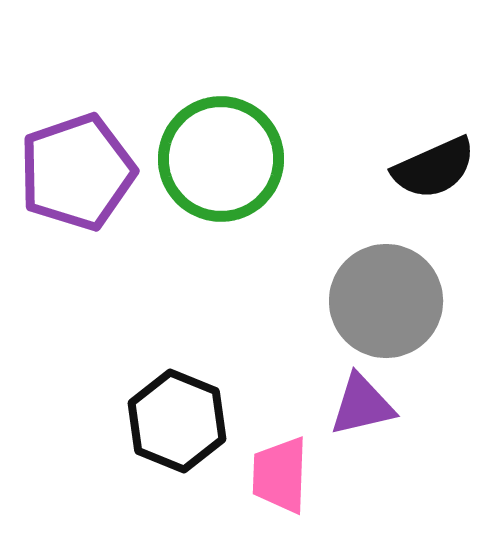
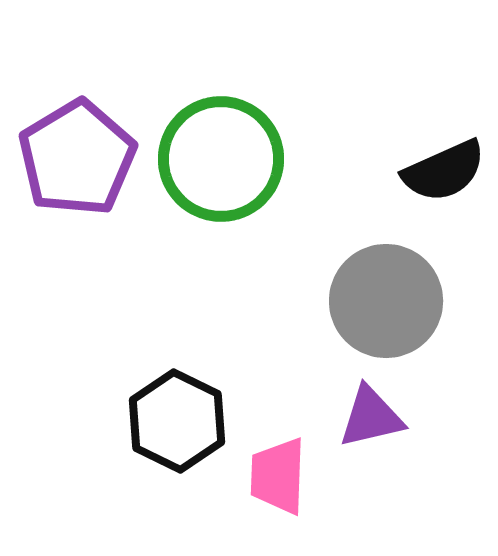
black semicircle: moved 10 px right, 3 px down
purple pentagon: moved 14 px up; rotated 12 degrees counterclockwise
purple triangle: moved 9 px right, 12 px down
black hexagon: rotated 4 degrees clockwise
pink trapezoid: moved 2 px left, 1 px down
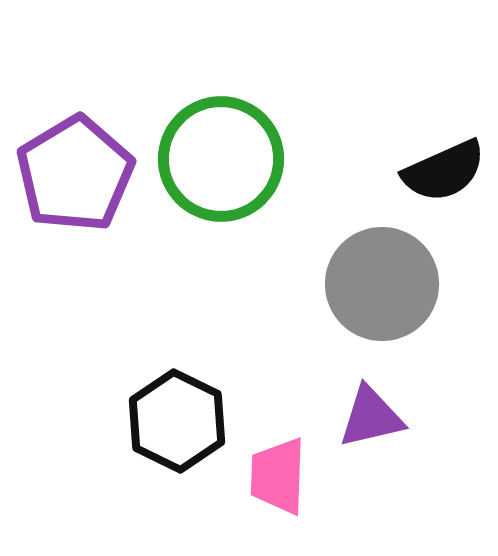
purple pentagon: moved 2 px left, 16 px down
gray circle: moved 4 px left, 17 px up
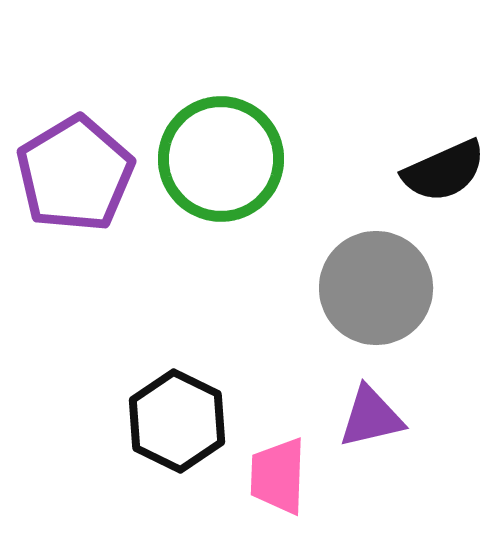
gray circle: moved 6 px left, 4 px down
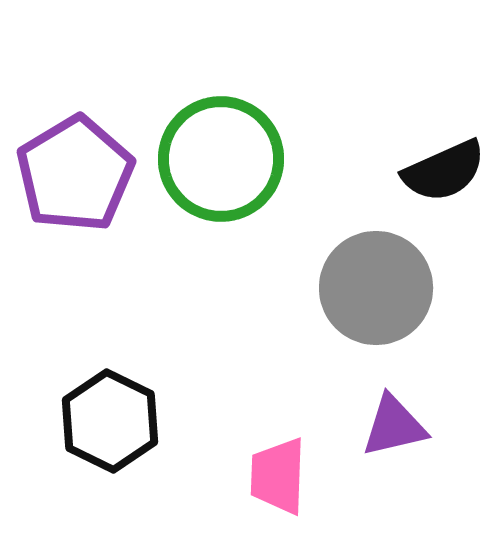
purple triangle: moved 23 px right, 9 px down
black hexagon: moved 67 px left
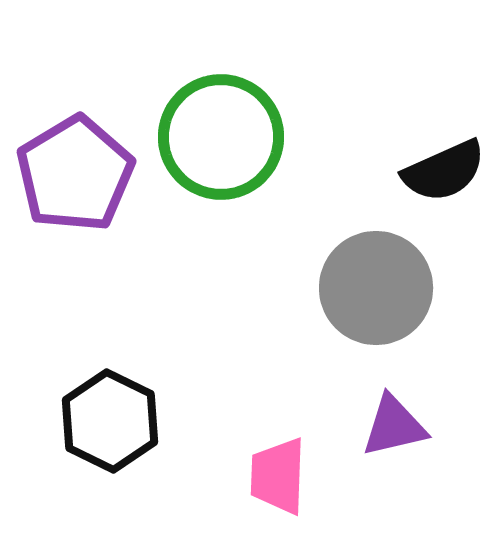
green circle: moved 22 px up
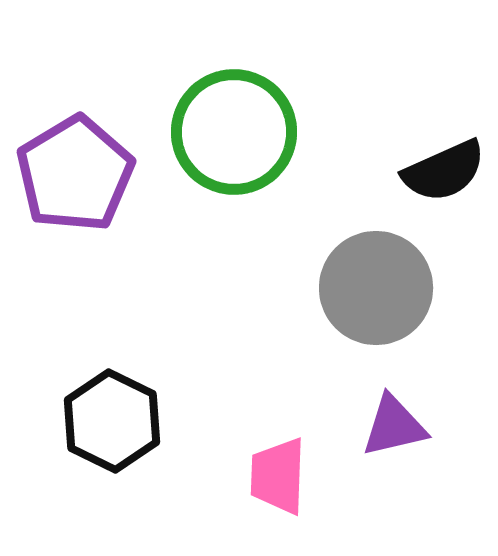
green circle: moved 13 px right, 5 px up
black hexagon: moved 2 px right
